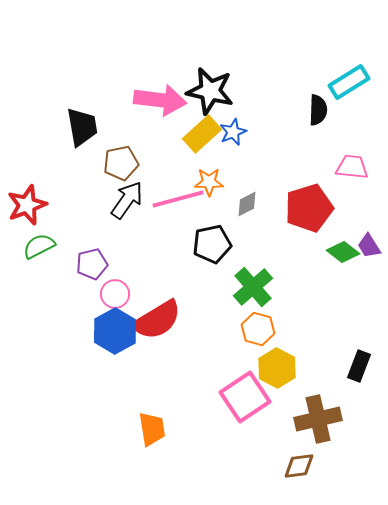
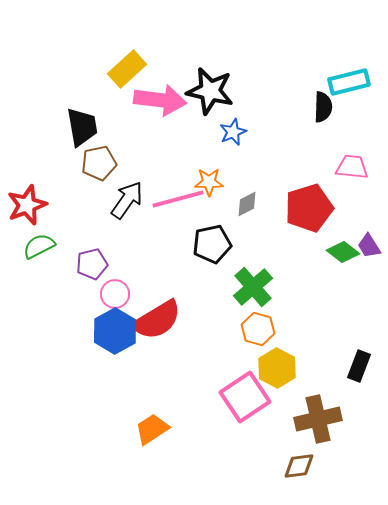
cyan rectangle: rotated 18 degrees clockwise
black semicircle: moved 5 px right, 3 px up
yellow rectangle: moved 75 px left, 65 px up
brown pentagon: moved 22 px left
orange trapezoid: rotated 114 degrees counterclockwise
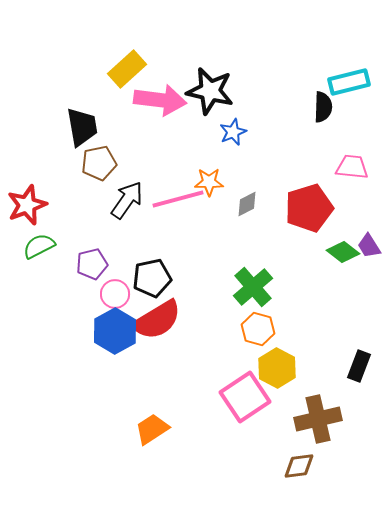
black pentagon: moved 60 px left, 34 px down
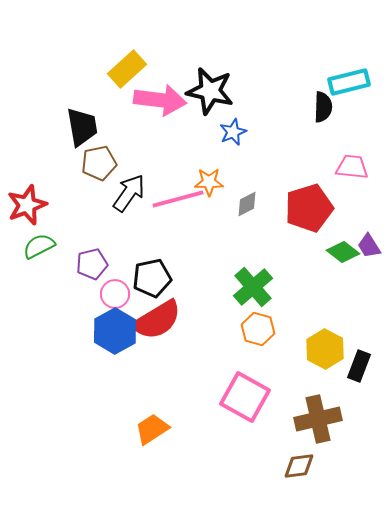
black arrow: moved 2 px right, 7 px up
yellow hexagon: moved 48 px right, 19 px up
pink square: rotated 27 degrees counterclockwise
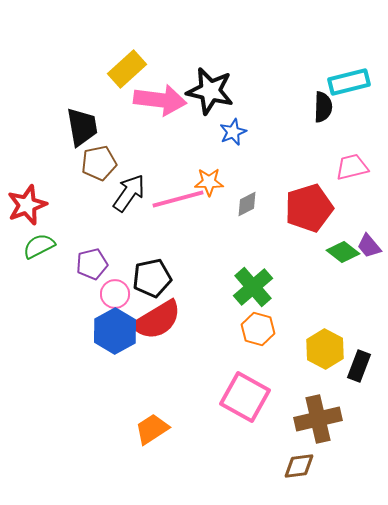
pink trapezoid: rotated 20 degrees counterclockwise
purple trapezoid: rotated 8 degrees counterclockwise
